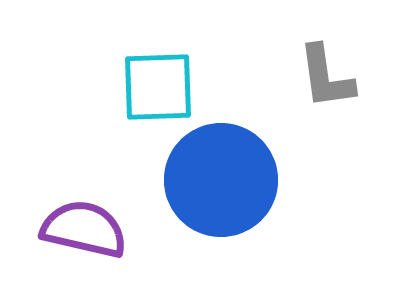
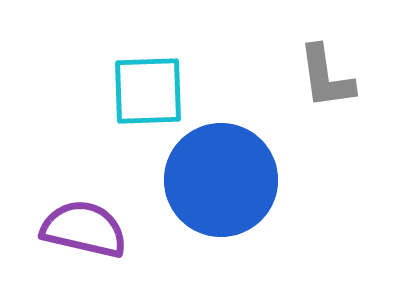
cyan square: moved 10 px left, 4 px down
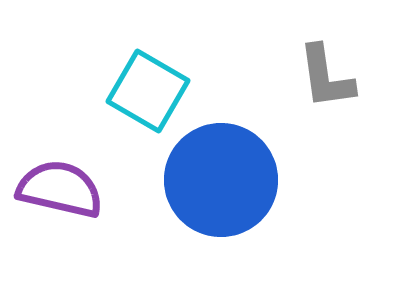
cyan square: rotated 32 degrees clockwise
purple semicircle: moved 24 px left, 40 px up
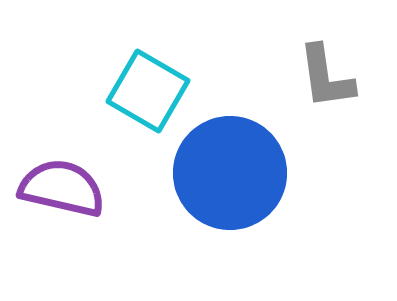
blue circle: moved 9 px right, 7 px up
purple semicircle: moved 2 px right, 1 px up
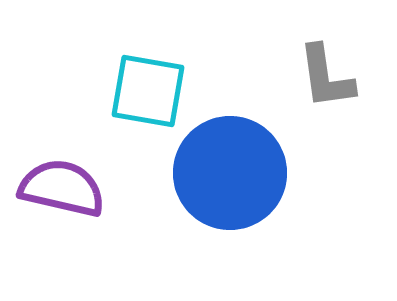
cyan square: rotated 20 degrees counterclockwise
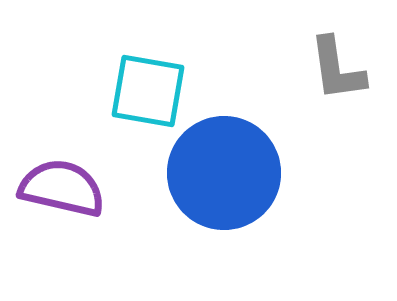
gray L-shape: moved 11 px right, 8 px up
blue circle: moved 6 px left
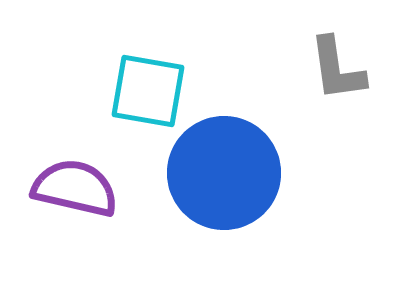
purple semicircle: moved 13 px right
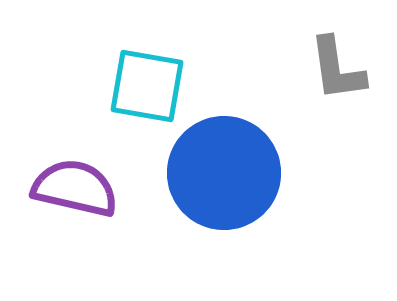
cyan square: moved 1 px left, 5 px up
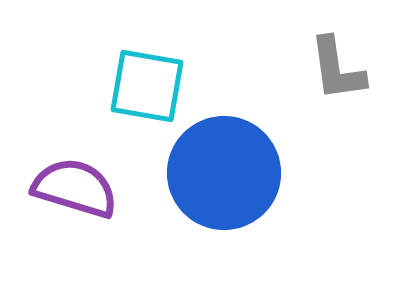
purple semicircle: rotated 4 degrees clockwise
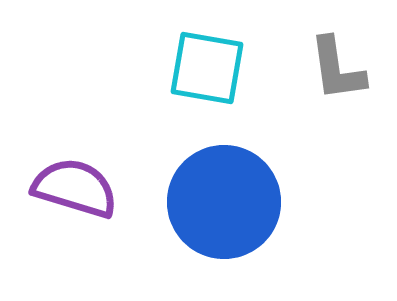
cyan square: moved 60 px right, 18 px up
blue circle: moved 29 px down
